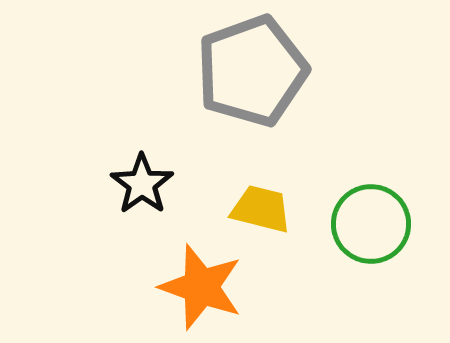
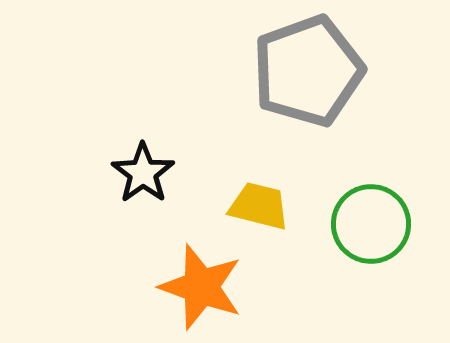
gray pentagon: moved 56 px right
black star: moved 1 px right, 11 px up
yellow trapezoid: moved 2 px left, 3 px up
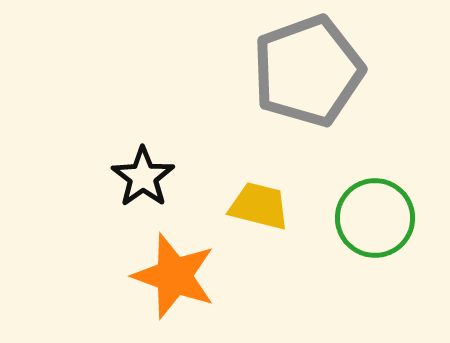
black star: moved 4 px down
green circle: moved 4 px right, 6 px up
orange star: moved 27 px left, 11 px up
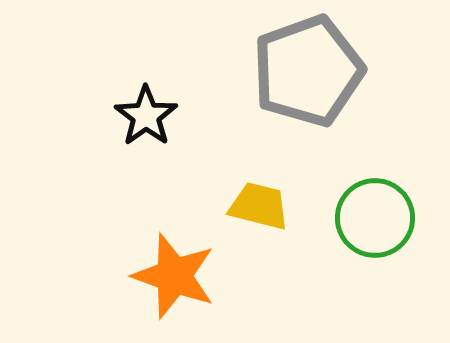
black star: moved 3 px right, 61 px up
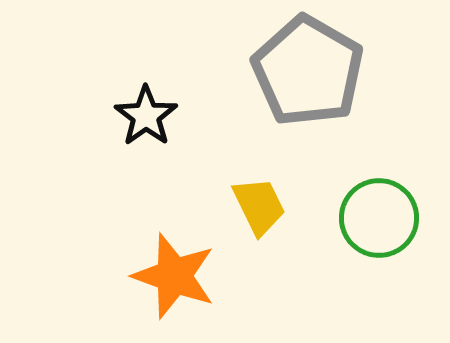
gray pentagon: rotated 22 degrees counterclockwise
yellow trapezoid: rotated 50 degrees clockwise
green circle: moved 4 px right
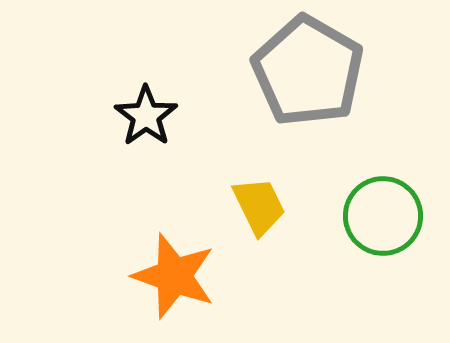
green circle: moved 4 px right, 2 px up
